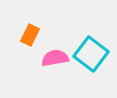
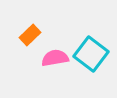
orange rectangle: rotated 20 degrees clockwise
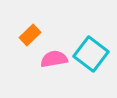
pink semicircle: moved 1 px left, 1 px down
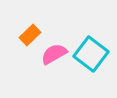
pink semicircle: moved 5 px up; rotated 20 degrees counterclockwise
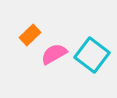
cyan square: moved 1 px right, 1 px down
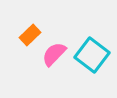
pink semicircle: rotated 16 degrees counterclockwise
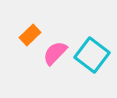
pink semicircle: moved 1 px right, 1 px up
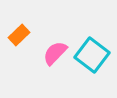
orange rectangle: moved 11 px left
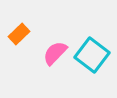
orange rectangle: moved 1 px up
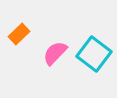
cyan square: moved 2 px right, 1 px up
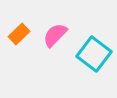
pink semicircle: moved 18 px up
